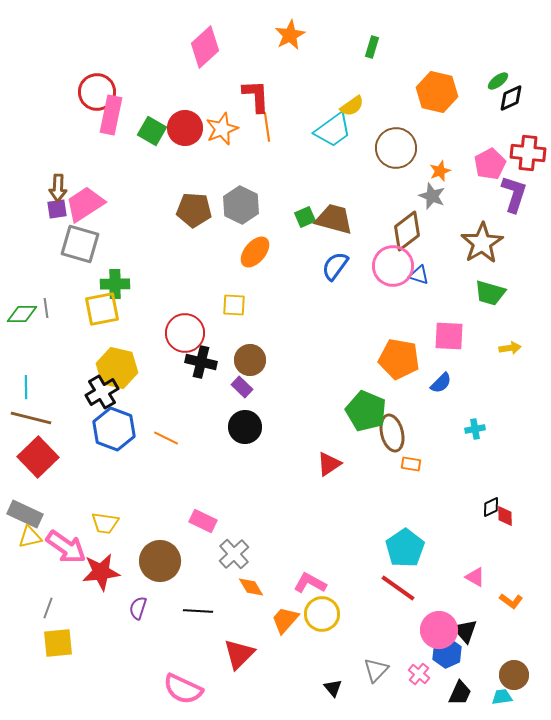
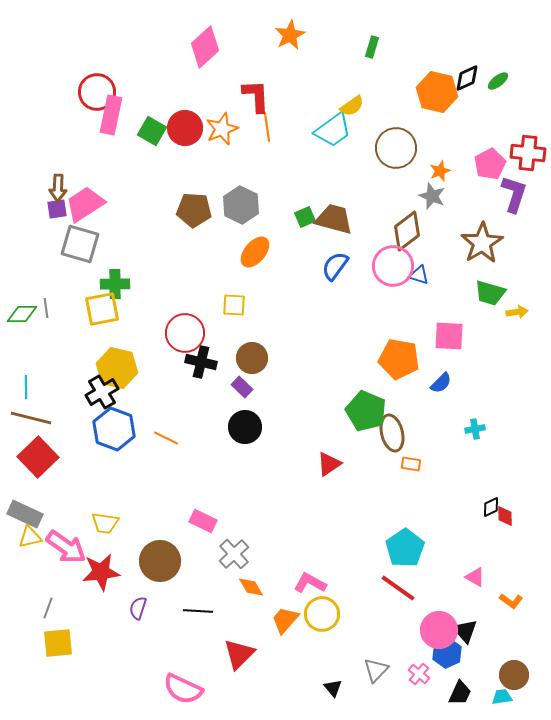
black diamond at (511, 98): moved 44 px left, 20 px up
yellow arrow at (510, 348): moved 7 px right, 36 px up
brown circle at (250, 360): moved 2 px right, 2 px up
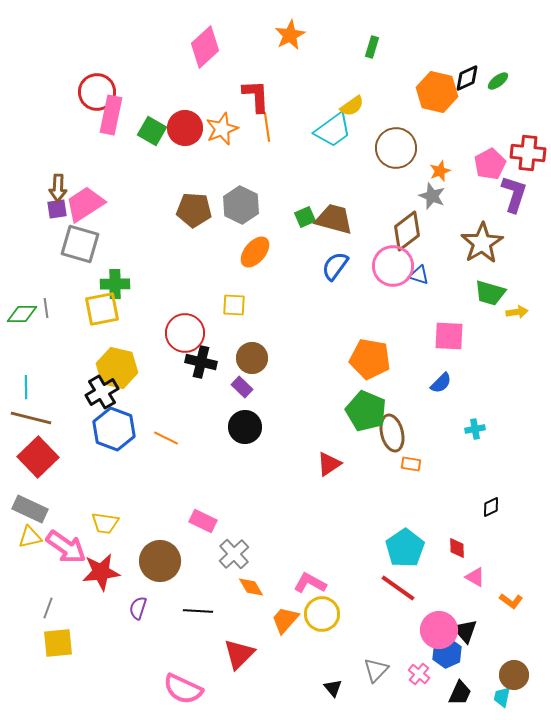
orange pentagon at (399, 359): moved 29 px left
gray rectangle at (25, 514): moved 5 px right, 5 px up
red diamond at (505, 516): moved 48 px left, 32 px down
cyan trapezoid at (502, 697): rotated 70 degrees counterclockwise
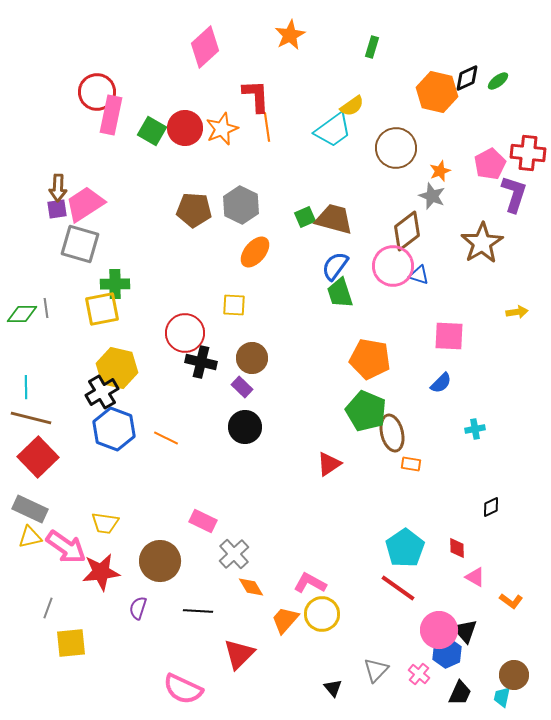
green trapezoid at (490, 293): moved 150 px left; rotated 56 degrees clockwise
yellow square at (58, 643): moved 13 px right
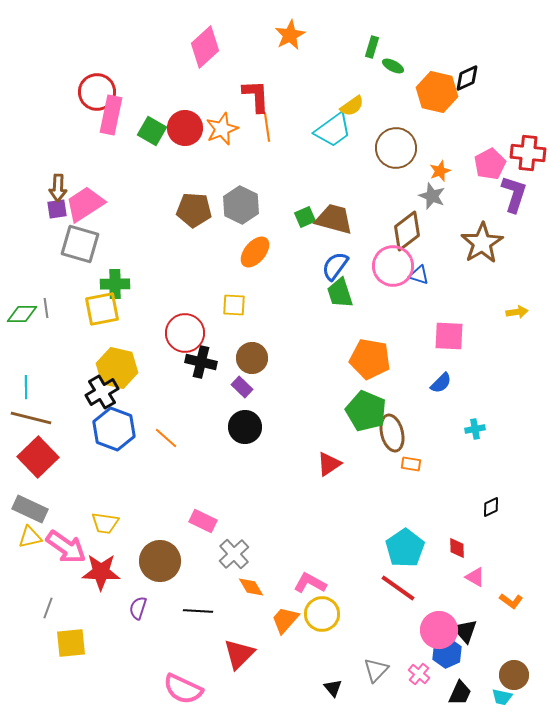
green ellipse at (498, 81): moved 105 px left, 15 px up; rotated 65 degrees clockwise
orange line at (166, 438): rotated 15 degrees clockwise
red star at (101, 572): rotated 9 degrees clockwise
cyan trapezoid at (502, 697): rotated 90 degrees counterclockwise
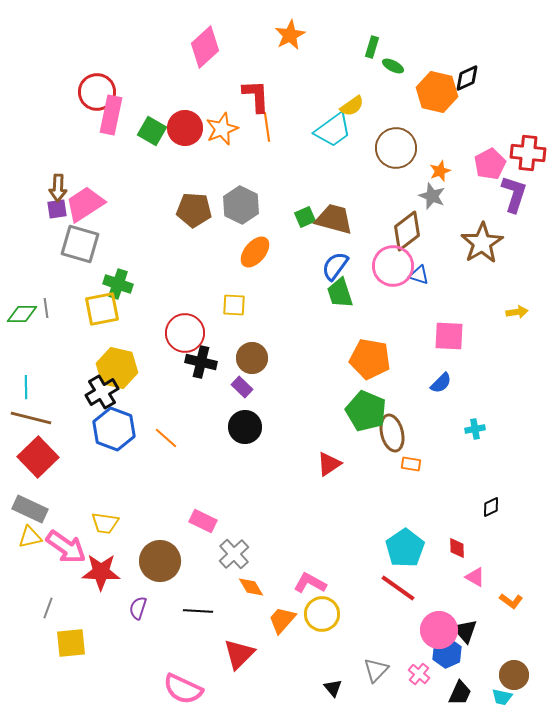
green cross at (115, 284): moved 3 px right; rotated 20 degrees clockwise
orange trapezoid at (285, 620): moved 3 px left
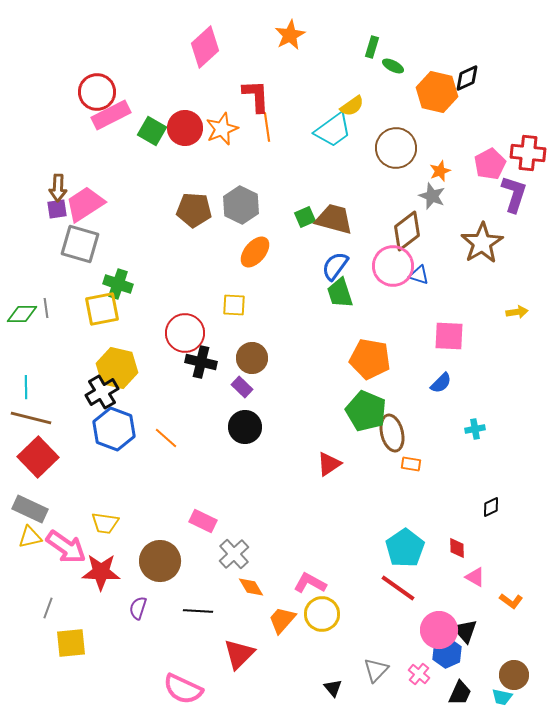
pink rectangle at (111, 115): rotated 51 degrees clockwise
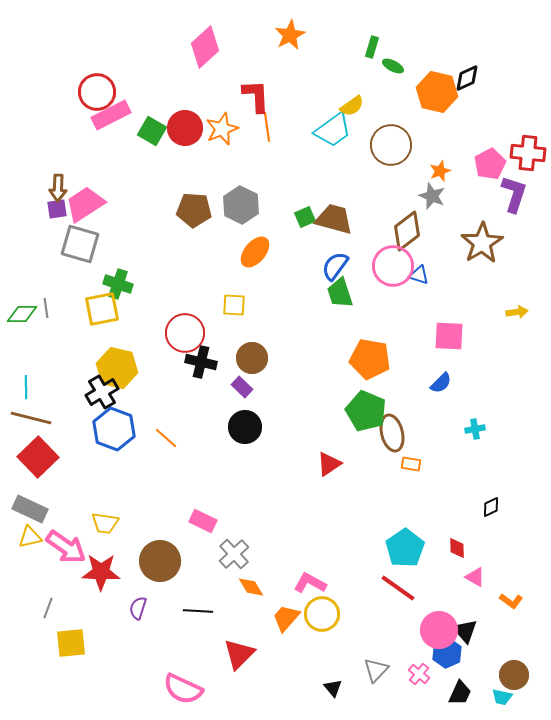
brown circle at (396, 148): moved 5 px left, 3 px up
orange trapezoid at (282, 620): moved 4 px right, 2 px up
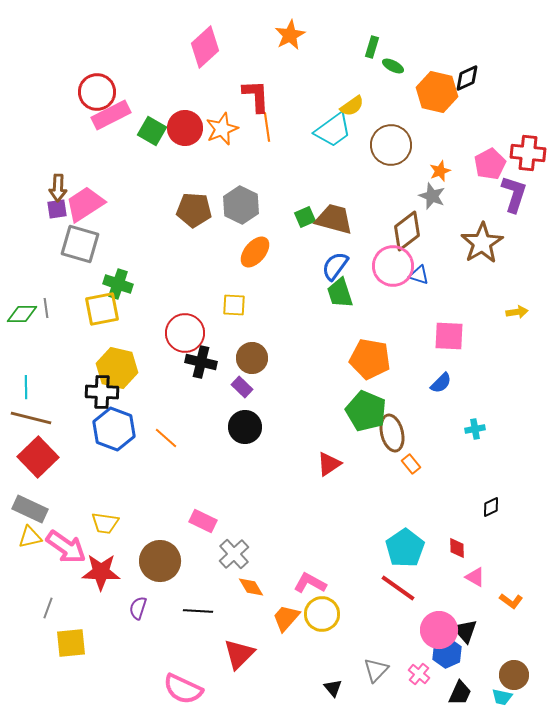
black cross at (102, 392): rotated 32 degrees clockwise
orange rectangle at (411, 464): rotated 42 degrees clockwise
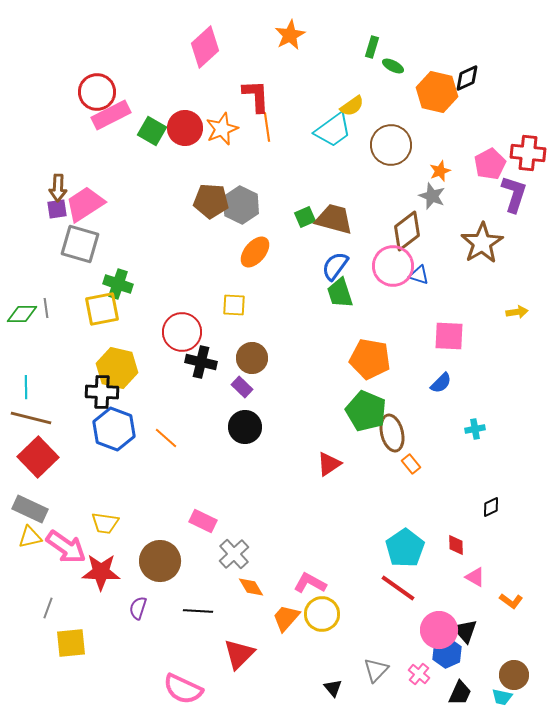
brown pentagon at (194, 210): moved 17 px right, 9 px up
red circle at (185, 333): moved 3 px left, 1 px up
red diamond at (457, 548): moved 1 px left, 3 px up
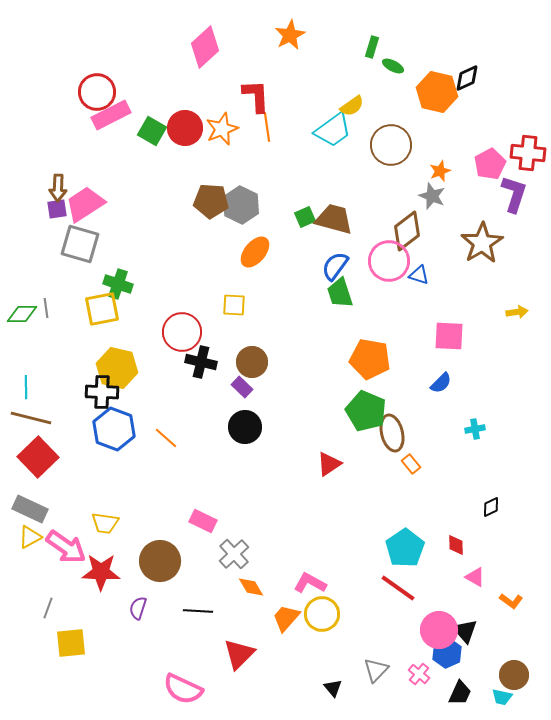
pink circle at (393, 266): moved 4 px left, 5 px up
brown circle at (252, 358): moved 4 px down
yellow triangle at (30, 537): rotated 15 degrees counterclockwise
